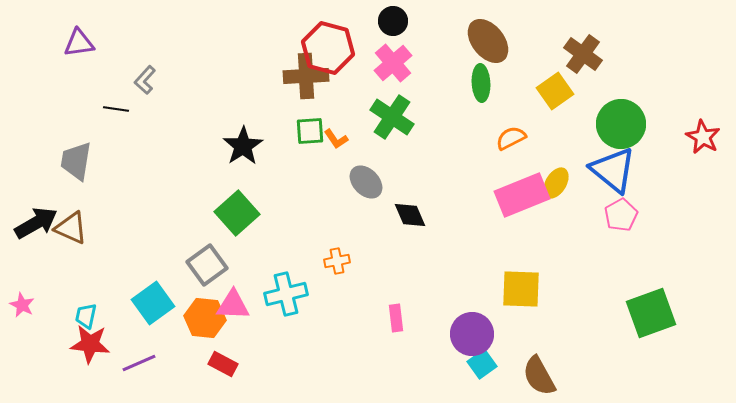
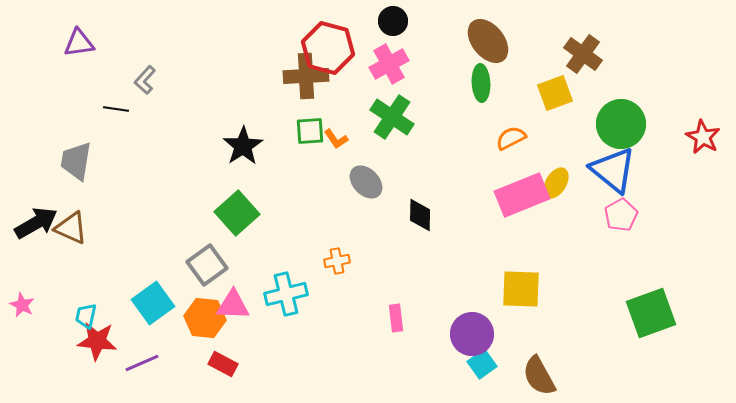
pink cross at (393, 63): moved 4 px left, 1 px down; rotated 12 degrees clockwise
yellow square at (555, 91): moved 2 px down; rotated 15 degrees clockwise
black diamond at (410, 215): moved 10 px right; rotated 24 degrees clockwise
red star at (90, 344): moved 7 px right, 3 px up
purple line at (139, 363): moved 3 px right
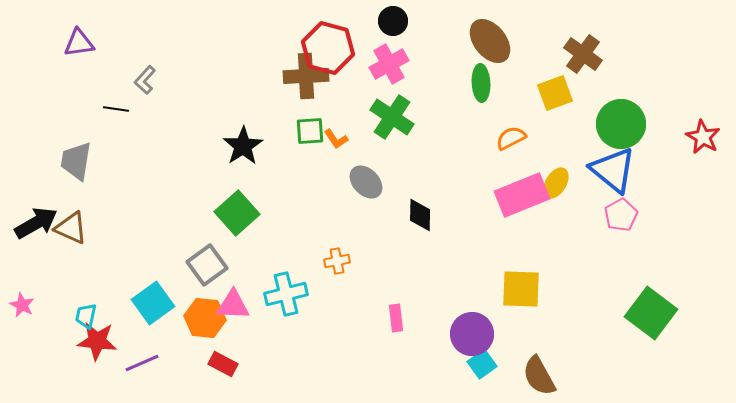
brown ellipse at (488, 41): moved 2 px right
green square at (651, 313): rotated 33 degrees counterclockwise
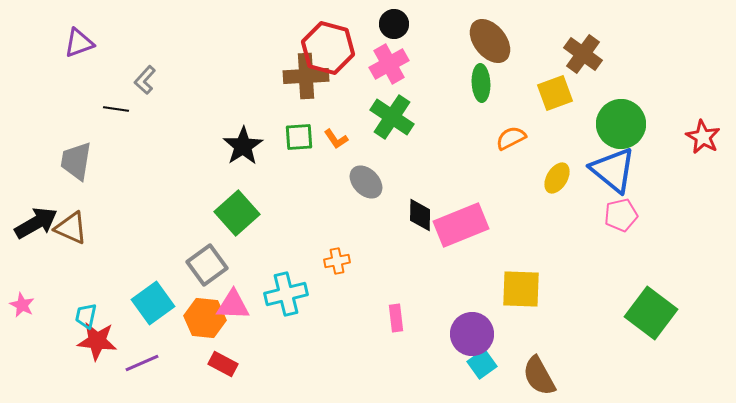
black circle at (393, 21): moved 1 px right, 3 px down
purple triangle at (79, 43): rotated 12 degrees counterclockwise
green square at (310, 131): moved 11 px left, 6 px down
yellow ellipse at (556, 183): moved 1 px right, 5 px up
pink rectangle at (522, 195): moved 61 px left, 30 px down
pink pentagon at (621, 215): rotated 16 degrees clockwise
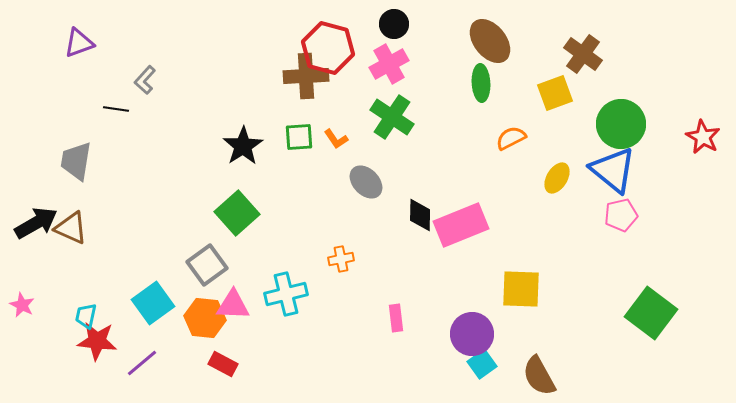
orange cross at (337, 261): moved 4 px right, 2 px up
purple line at (142, 363): rotated 16 degrees counterclockwise
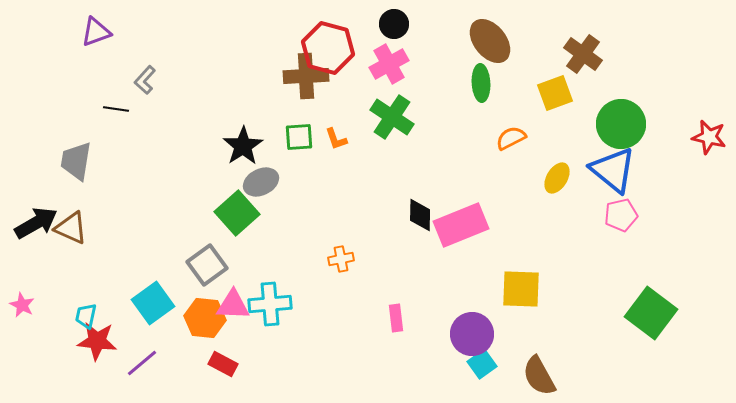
purple triangle at (79, 43): moved 17 px right, 11 px up
red star at (703, 137): moved 6 px right; rotated 16 degrees counterclockwise
orange L-shape at (336, 139): rotated 15 degrees clockwise
gray ellipse at (366, 182): moved 105 px left; rotated 72 degrees counterclockwise
cyan cross at (286, 294): moved 16 px left, 10 px down; rotated 9 degrees clockwise
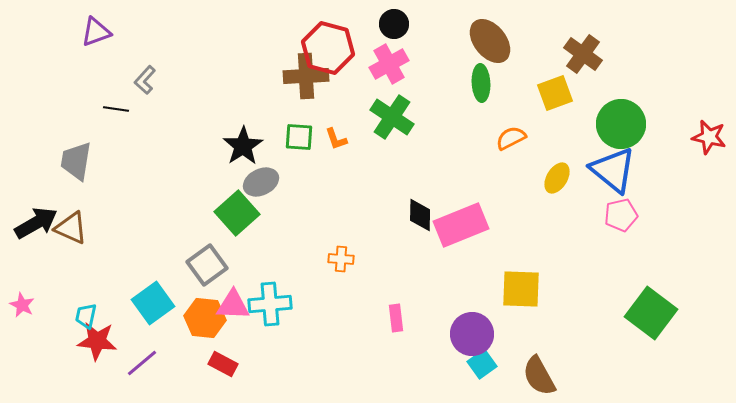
green square at (299, 137): rotated 8 degrees clockwise
orange cross at (341, 259): rotated 15 degrees clockwise
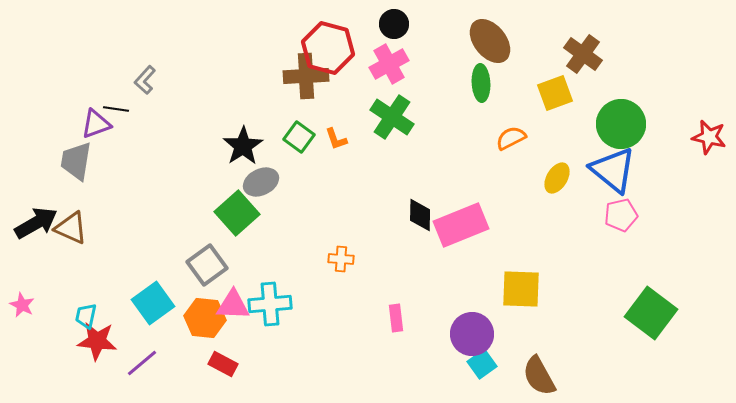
purple triangle at (96, 32): moved 92 px down
green square at (299, 137): rotated 32 degrees clockwise
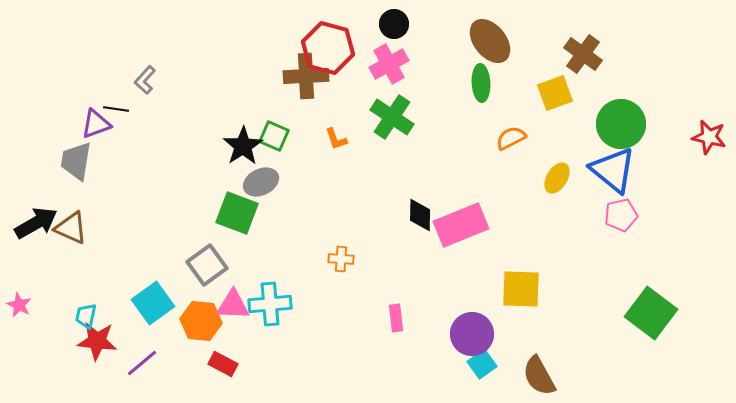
green square at (299, 137): moved 25 px left, 1 px up; rotated 12 degrees counterclockwise
green square at (237, 213): rotated 27 degrees counterclockwise
pink star at (22, 305): moved 3 px left
orange hexagon at (205, 318): moved 4 px left, 3 px down
